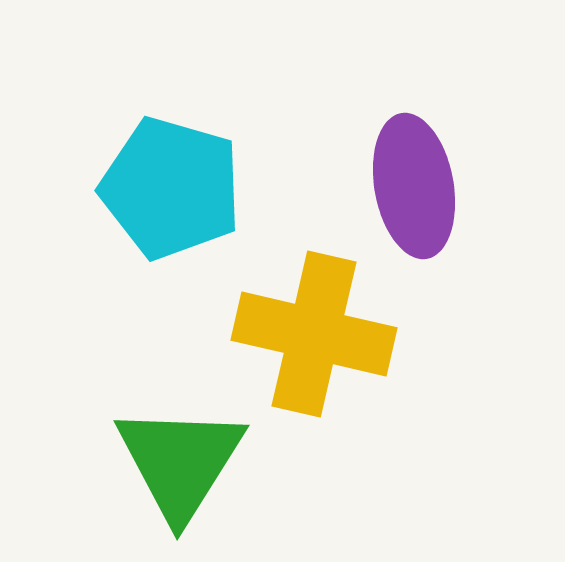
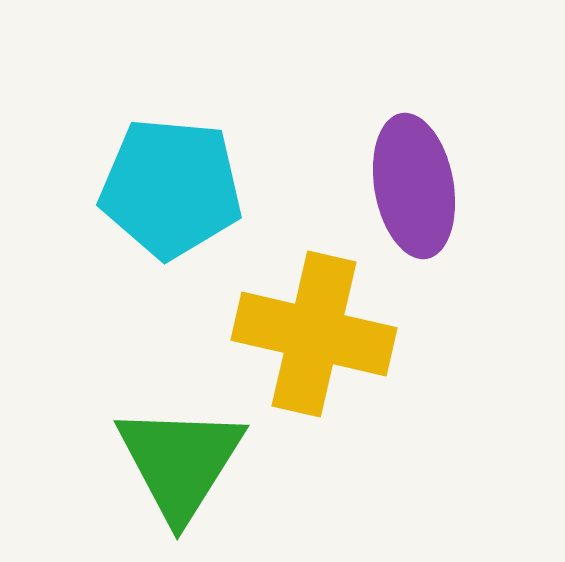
cyan pentagon: rotated 11 degrees counterclockwise
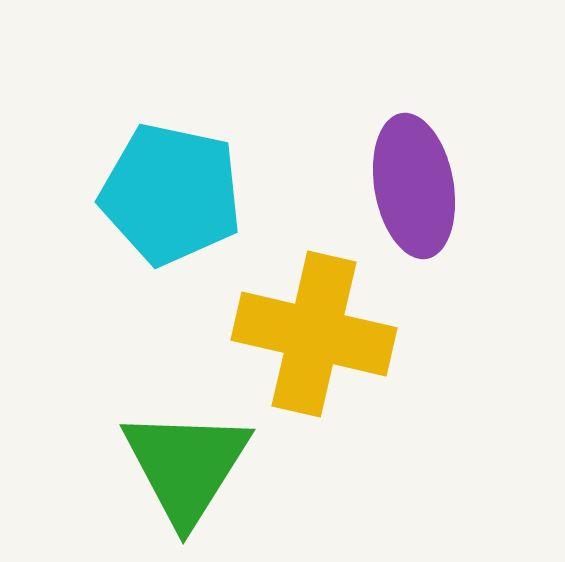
cyan pentagon: moved 6 px down; rotated 7 degrees clockwise
green triangle: moved 6 px right, 4 px down
